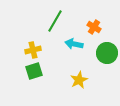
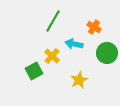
green line: moved 2 px left
yellow cross: moved 19 px right, 6 px down; rotated 35 degrees counterclockwise
green square: rotated 12 degrees counterclockwise
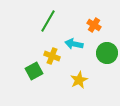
green line: moved 5 px left
orange cross: moved 2 px up
yellow cross: rotated 21 degrees counterclockwise
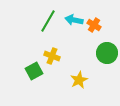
cyan arrow: moved 24 px up
